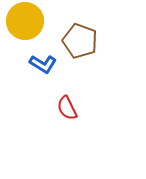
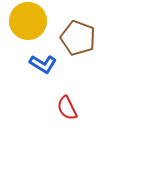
yellow circle: moved 3 px right
brown pentagon: moved 2 px left, 3 px up
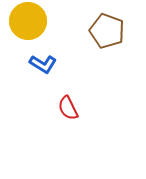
brown pentagon: moved 29 px right, 7 px up
red semicircle: moved 1 px right
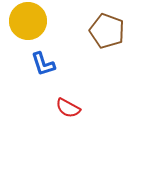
blue L-shape: rotated 40 degrees clockwise
red semicircle: rotated 35 degrees counterclockwise
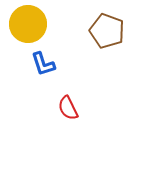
yellow circle: moved 3 px down
red semicircle: rotated 35 degrees clockwise
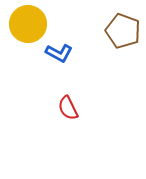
brown pentagon: moved 16 px right
blue L-shape: moved 16 px right, 11 px up; rotated 44 degrees counterclockwise
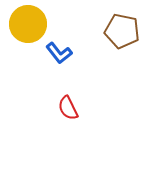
brown pentagon: moved 1 px left; rotated 8 degrees counterclockwise
blue L-shape: rotated 24 degrees clockwise
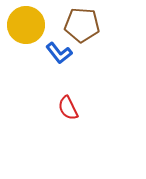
yellow circle: moved 2 px left, 1 px down
brown pentagon: moved 40 px left, 6 px up; rotated 8 degrees counterclockwise
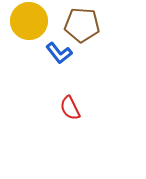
yellow circle: moved 3 px right, 4 px up
red semicircle: moved 2 px right
